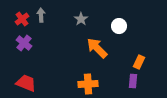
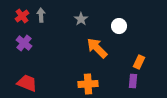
red cross: moved 3 px up
red trapezoid: moved 1 px right
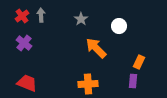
orange arrow: moved 1 px left
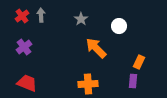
purple cross: moved 4 px down; rotated 14 degrees clockwise
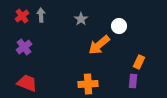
orange arrow: moved 3 px right, 3 px up; rotated 85 degrees counterclockwise
